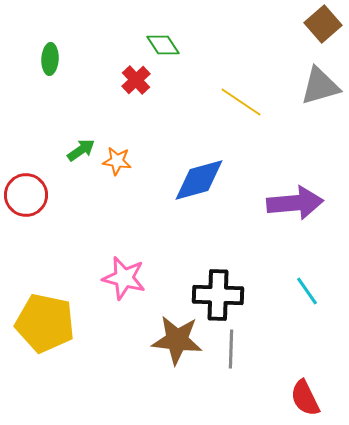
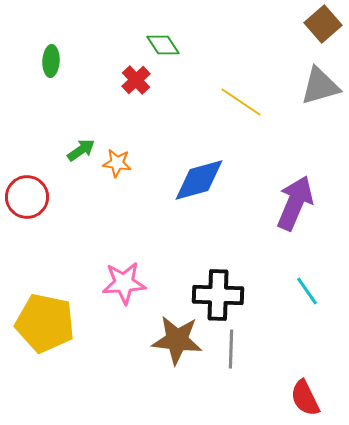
green ellipse: moved 1 px right, 2 px down
orange star: moved 2 px down
red circle: moved 1 px right, 2 px down
purple arrow: rotated 62 degrees counterclockwise
pink star: moved 5 px down; rotated 18 degrees counterclockwise
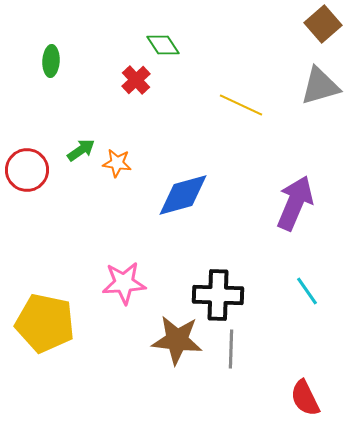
yellow line: moved 3 px down; rotated 9 degrees counterclockwise
blue diamond: moved 16 px left, 15 px down
red circle: moved 27 px up
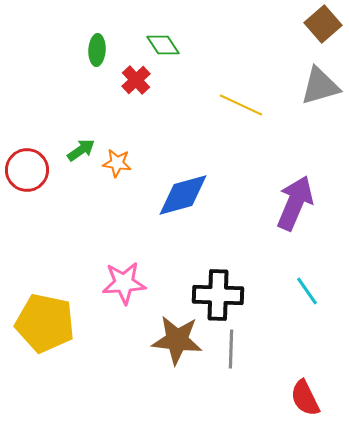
green ellipse: moved 46 px right, 11 px up
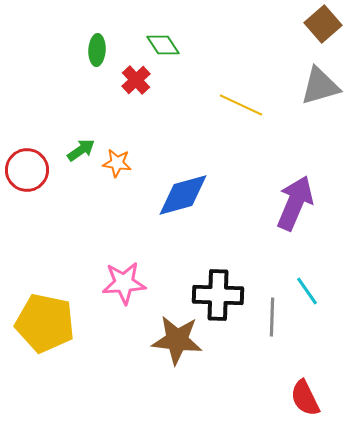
gray line: moved 41 px right, 32 px up
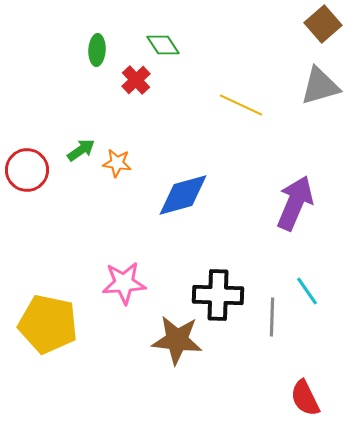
yellow pentagon: moved 3 px right, 1 px down
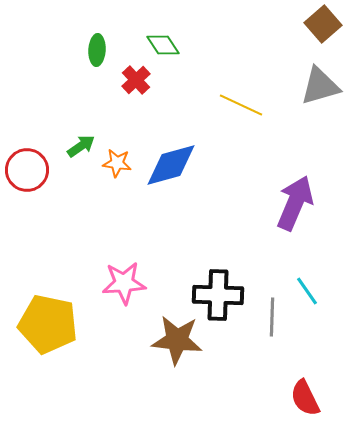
green arrow: moved 4 px up
blue diamond: moved 12 px left, 30 px up
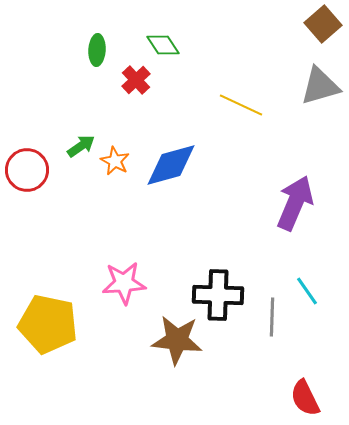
orange star: moved 2 px left, 2 px up; rotated 20 degrees clockwise
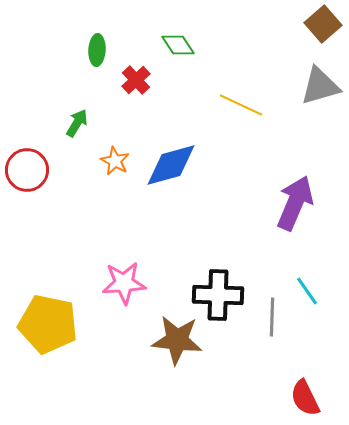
green diamond: moved 15 px right
green arrow: moved 4 px left, 23 px up; rotated 24 degrees counterclockwise
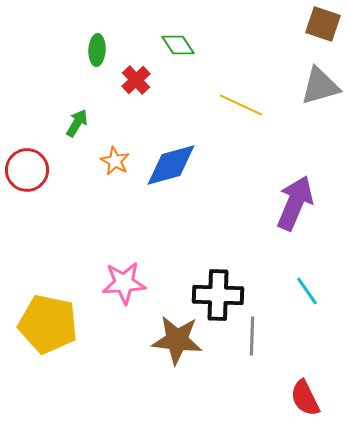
brown square: rotated 30 degrees counterclockwise
gray line: moved 20 px left, 19 px down
